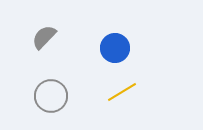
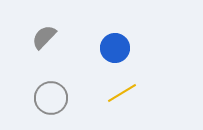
yellow line: moved 1 px down
gray circle: moved 2 px down
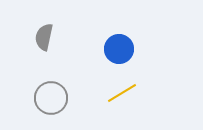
gray semicircle: rotated 32 degrees counterclockwise
blue circle: moved 4 px right, 1 px down
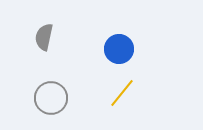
yellow line: rotated 20 degrees counterclockwise
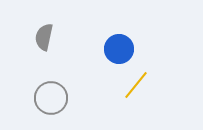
yellow line: moved 14 px right, 8 px up
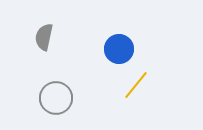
gray circle: moved 5 px right
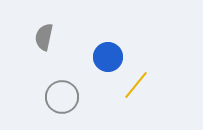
blue circle: moved 11 px left, 8 px down
gray circle: moved 6 px right, 1 px up
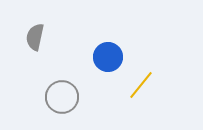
gray semicircle: moved 9 px left
yellow line: moved 5 px right
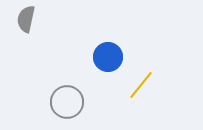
gray semicircle: moved 9 px left, 18 px up
gray circle: moved 5 px right, 5 px down
